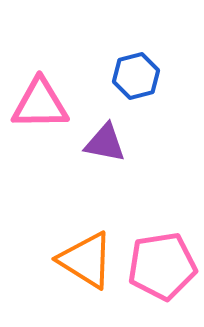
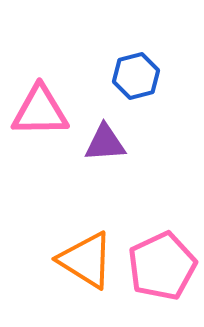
pink triangle: moved 7 px down
purple triangle: rotated 15 degrees counterclockwise
pink pentagon: rotated 16 degrees counterclockwise
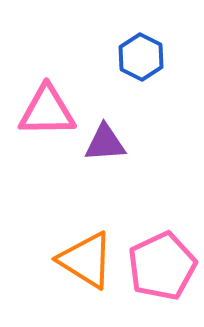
blue hexagon: moved 5 px right, 19 px up; rotated 18 degrees counterclockwise
pink triangle: moved 7 px right
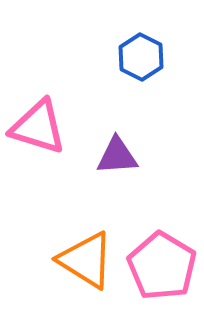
pink triangle: moved 9 px left, 16 px down; rotated 18 degrees clockwise
purple triangle: moved 12 px right, 13 px down
pink pentagon: rotated 16 degrees counterclockwise
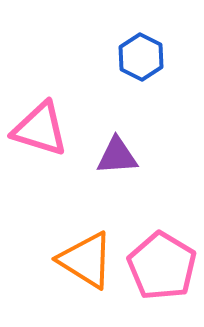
pink triangle: moved 2 px right, 2 px down
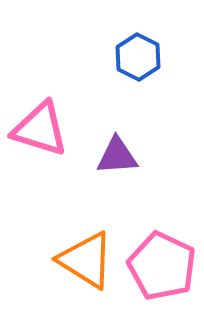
blue hexagon: moved 3 px left
pink pentagon: rotated 6 degrees counterclockwise
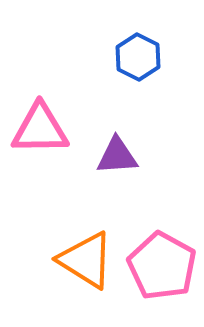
pink triangle: rotated 18 degrees counterclockwise
pink pentagon: rotated 4 degrees clockwise
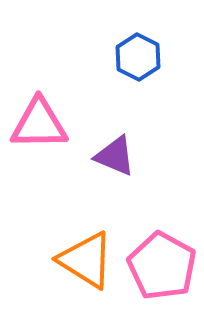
pink triangle: moved 1 px left, 5 px up
purple triangle: moved 2 px left; rotated 27 degrees clockwise
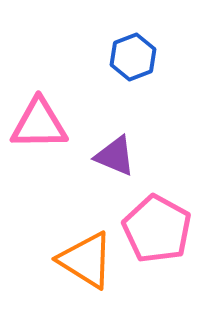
blue hexagon: moved 5 px left; rotated 12 degrees clockwise
pink pentagon: moved 5 px left, 37 px up
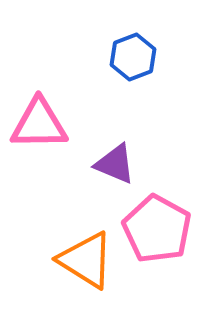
purple triangle: moved 8 px down
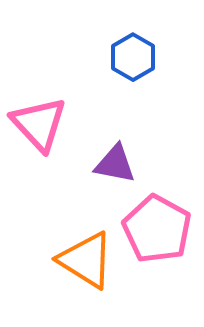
blue hexagon: rotated 9 degrees counterclockwise
pink triangle: rotated 48 degrees clockwise
purple triangle: rotated 12 degrees counterclockwise
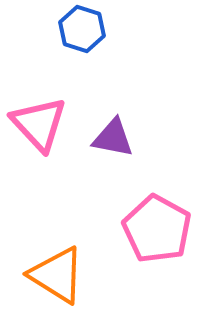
blue hexagon: moved 51 px left, 28 px up; rotated 12 degrees counterclockwise
purple triangle: moved 2 px left, 26 px up
orange triangle: moved 29 px left, 15 px down
